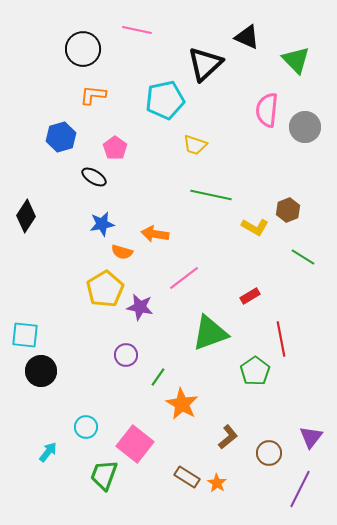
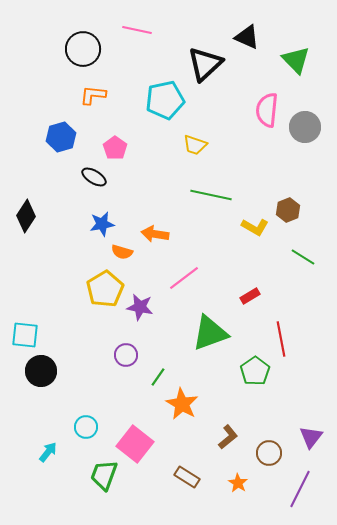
orange star at (217, 483): moved 21 px right
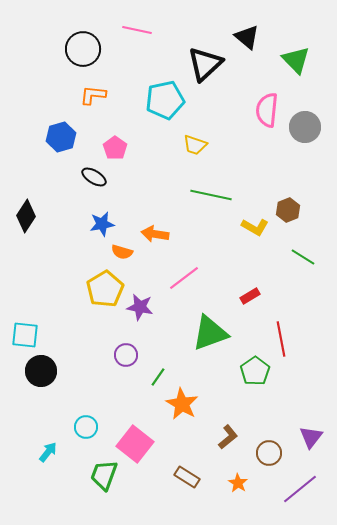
black triangle at (247, 37): rotated 16 degrees clockwise
purple line at (300, 489): rotated 24 degrees clockwise
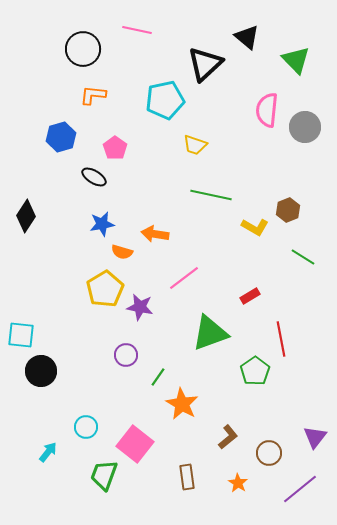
cyan square at (25, 335): moved 4 px left
purple triangle at (311, 437): moved 4 px right
brown rectangle at (187, 477): rotated 50 degrees clockwise
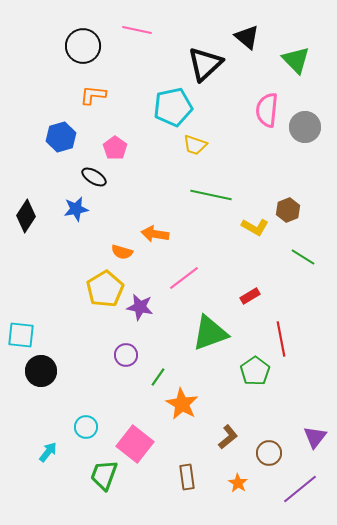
black circle at (83, 49): moved 3 px up
cyan pentagon at (165, 100): moved 8 px right, 7 px down
blue star at (102, 224): moved 26 px left, 15 px up
